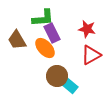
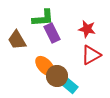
orange ellipse: moved 18 px down
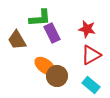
green L-shape: moved 3 px left
orange ellipse: rotated 10 degrees counterclockwise
cyan rectangle: moved 22 px right
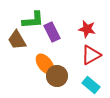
green L-shape: moved 7 px left, 2 px down
purple rectangle: moved 1 px up
orange ellipse: moved 2 px up; rotated 15 degrees clockwise
